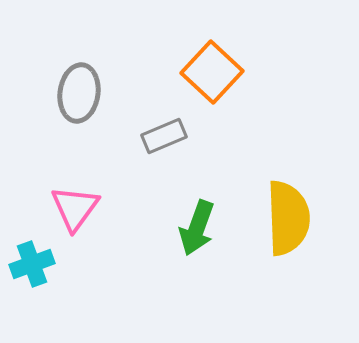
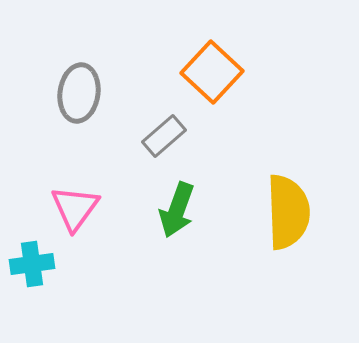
gray rectangle: rotated 18 degrees counterclockwise
yellow semicircle: moved 6 px up
green arrow: moved 20 px left, 18 px up
cyan cross: rotated 12 degrees clockwise
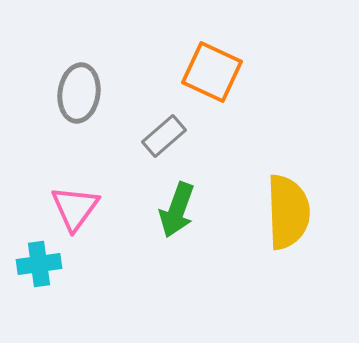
orange square: rotated 18 degrees counterclockwise
cyan cross: moved 7 px right
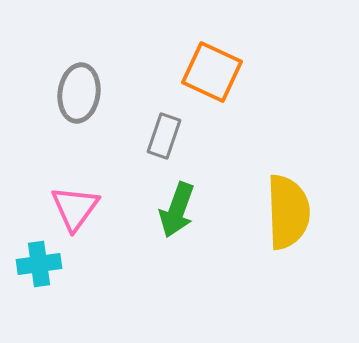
gray rectangle: rotated 30 degrees counterclockwise
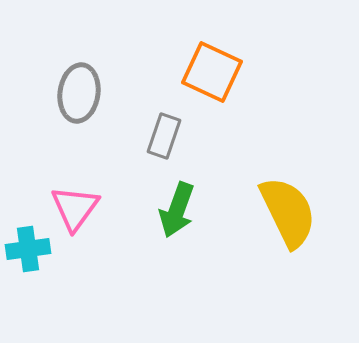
yellow semicircle: rotated 24 degrees counterclockwise
cyan cross: moved 11 px left, 15 px up
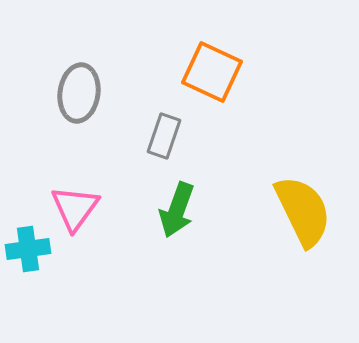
yellow semicircle: moved 15 px right, 1 px up
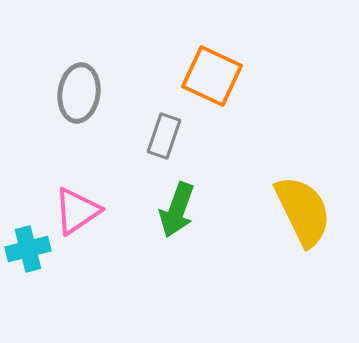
orange square: moved 4 px down
pink triangle: moved 2 px right, 3 px down; rotated 20 degrees clockwise
cyan cross: rotated 6 degrees counterclockwise
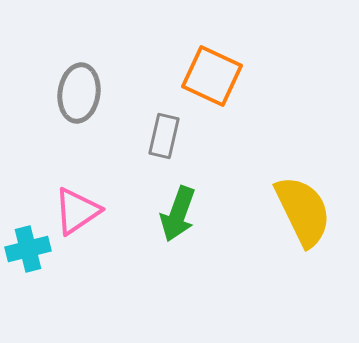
gray rectangle: rotated 6 degrees counterclockwise
green arrow: moved 1 px right, 4 px down
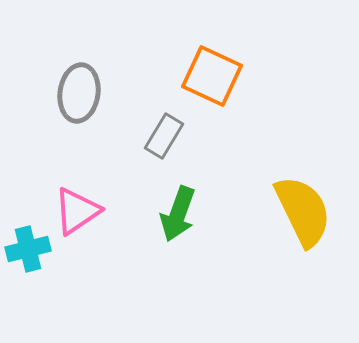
gray rectangle: rotated 18 degrees clockwise
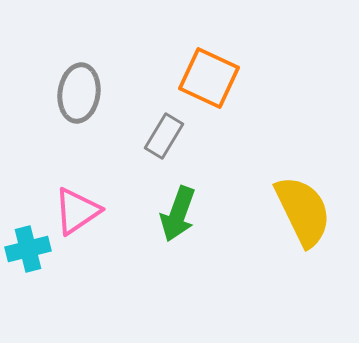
orange square: moved 3 px left, 2 px down
